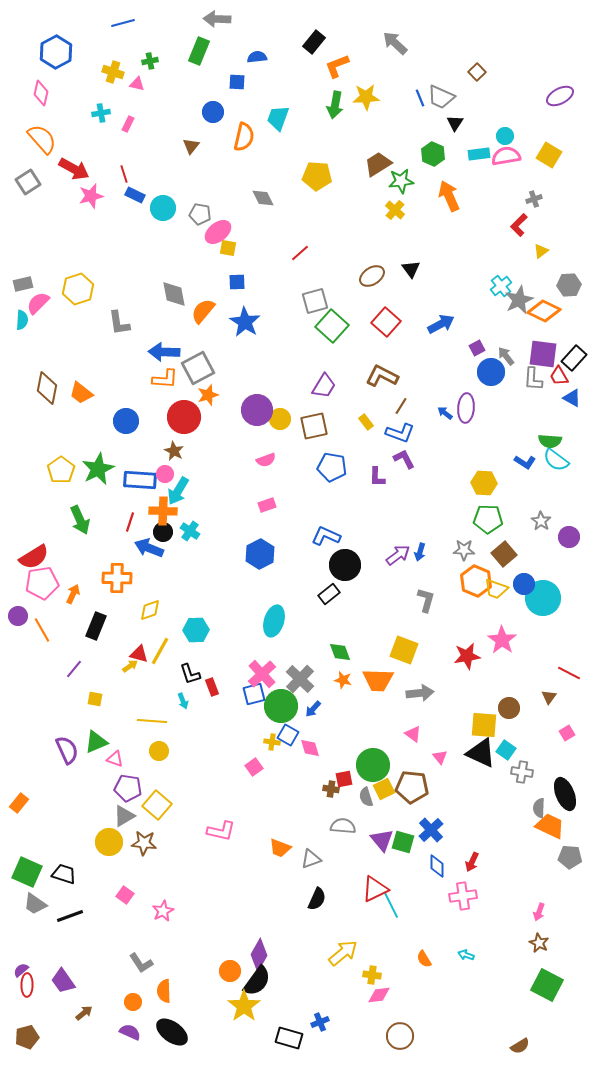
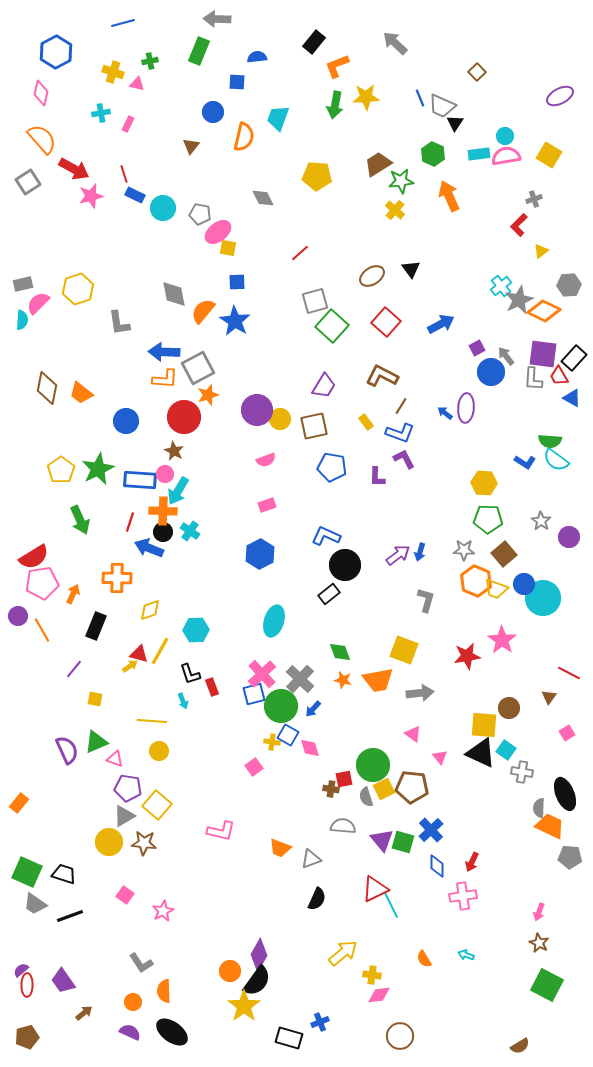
gray trapezoid at (441, 97): moved 1 px right, 9 px down
blue star at (245, 322): moved 10 px left, 1 px up
orange trapezoid at (378, 680): rotated 12 degrees counterclockwise
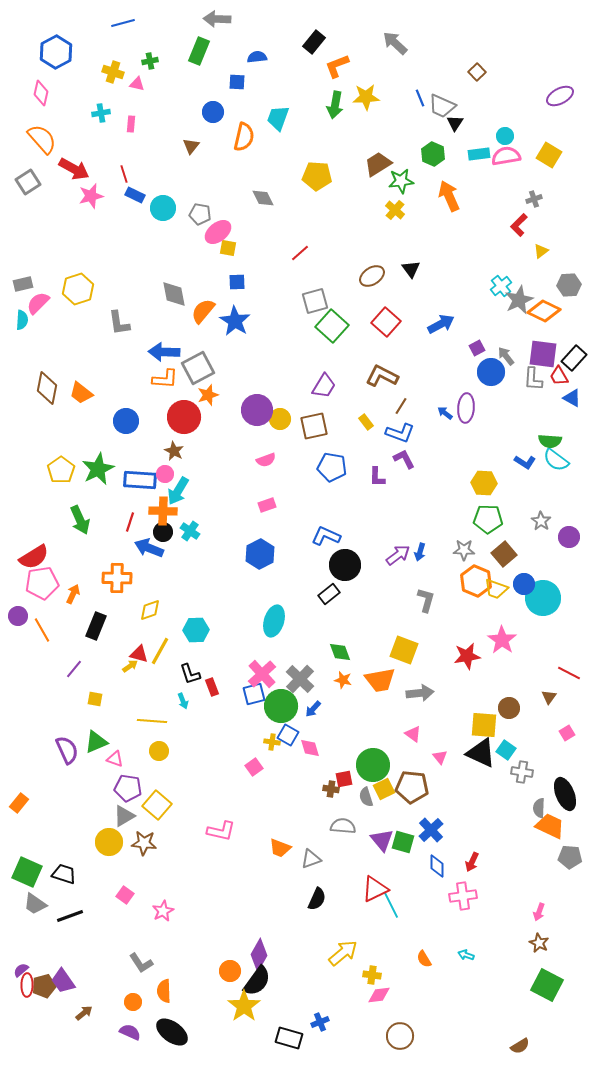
pink rectangle at (128, 124): moved 3 px right; rotated 21 degrees counterclockwise
orange trapezoid at (378, 680): moved 2 px right
brown pentagon at (27, 1037): moved 17 px right, 51 px up
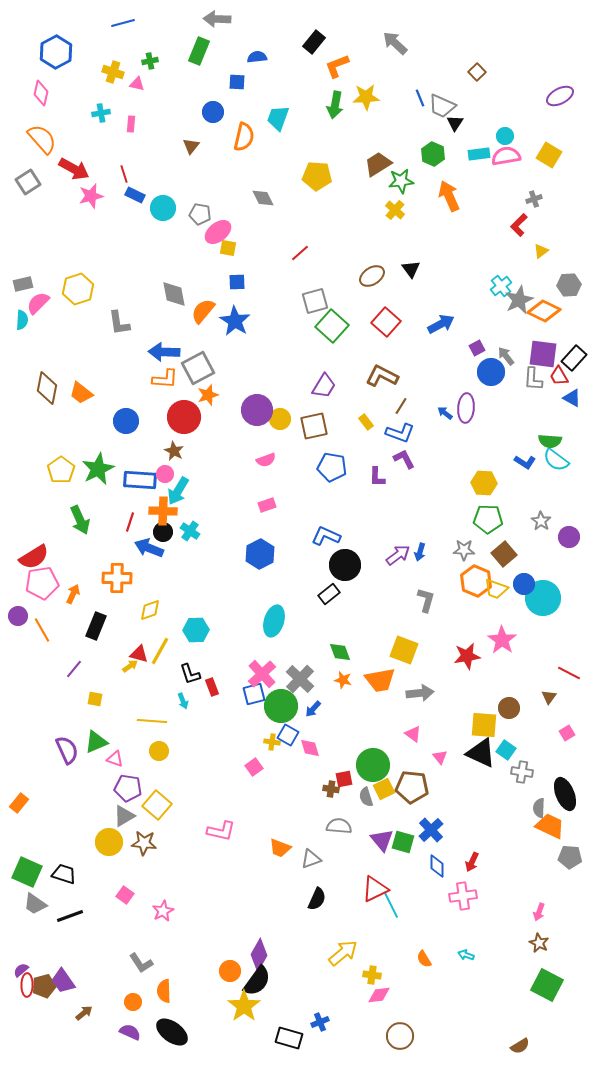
gray semicircle at (343, 826): moved 4 px left
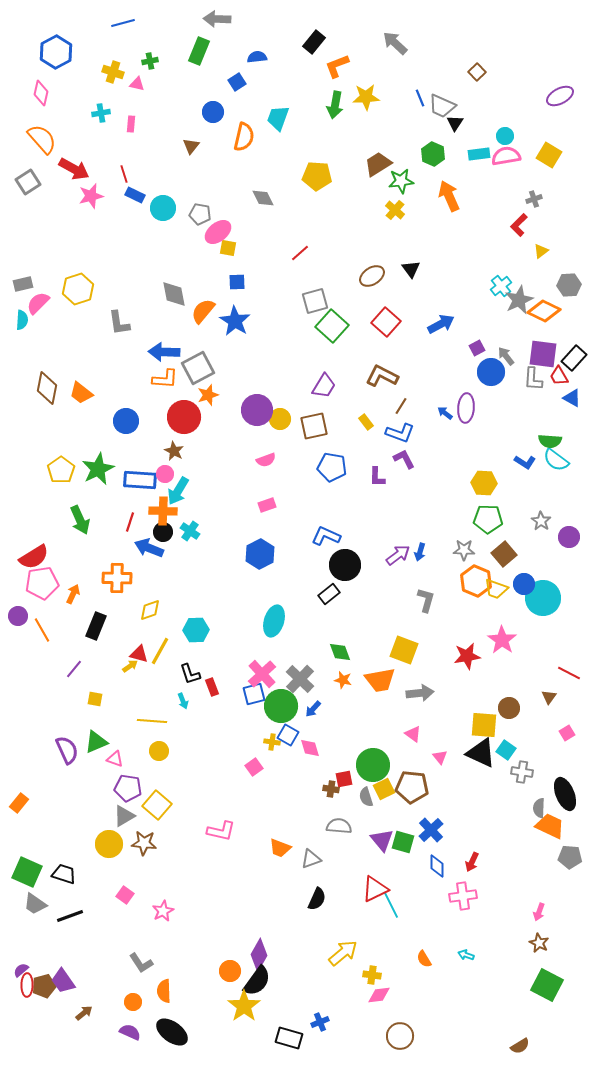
blue square at (237, 82): rotated 36 degrees counterclockwise
yellow circle at (109, 842): moved 2 px down
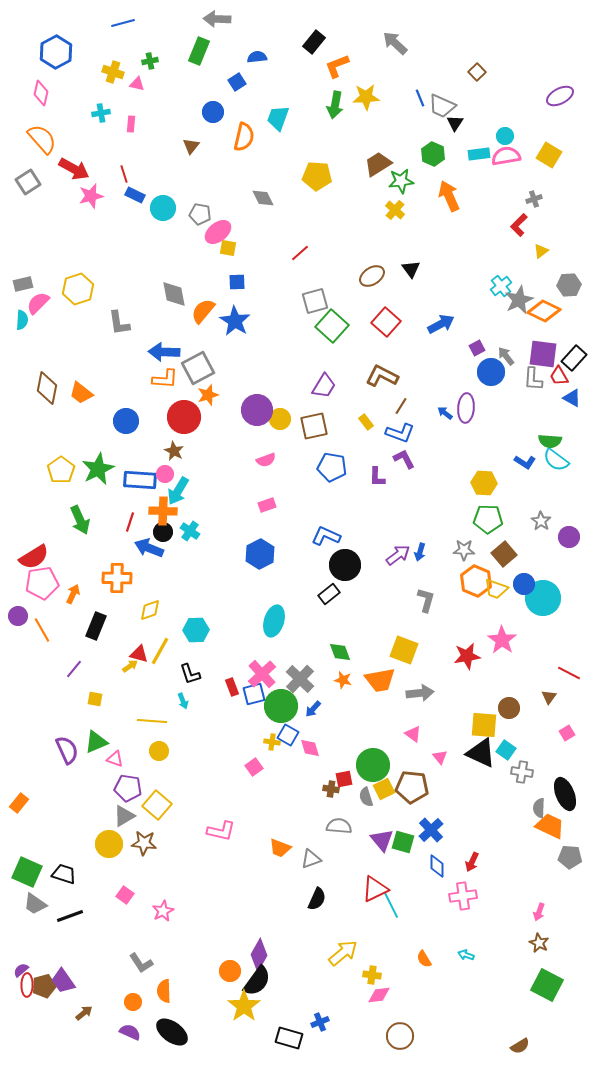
red rectangle at (212, 687): moved 20 px right
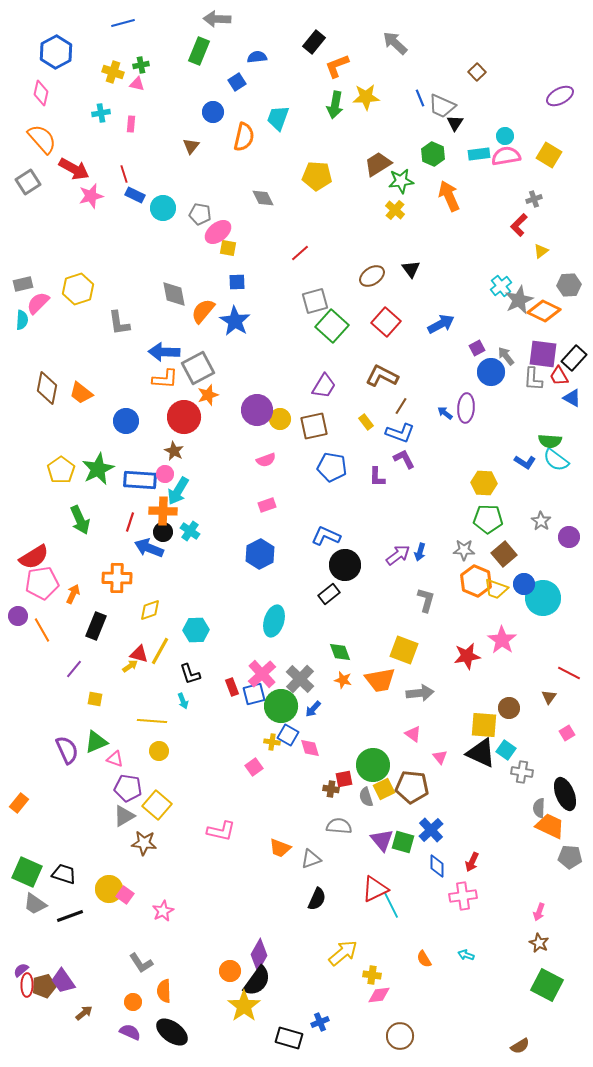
green cross at (150, 61): moved 9 px left, 4 px down
yellow circle at (109, 844): moved 45 px down
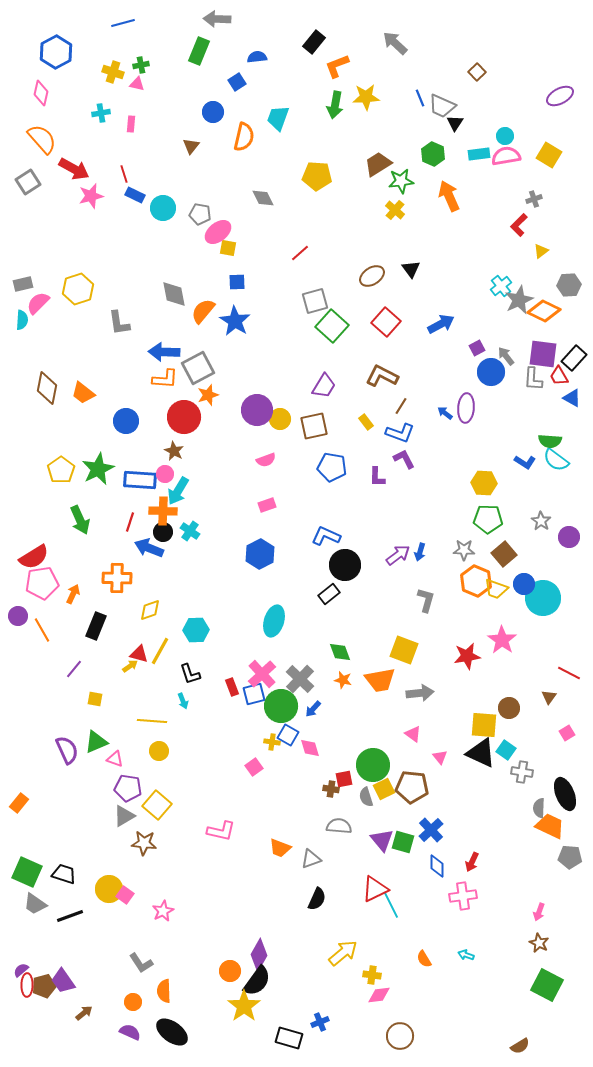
orange trapezoid at (81, 393): moved 2 px right
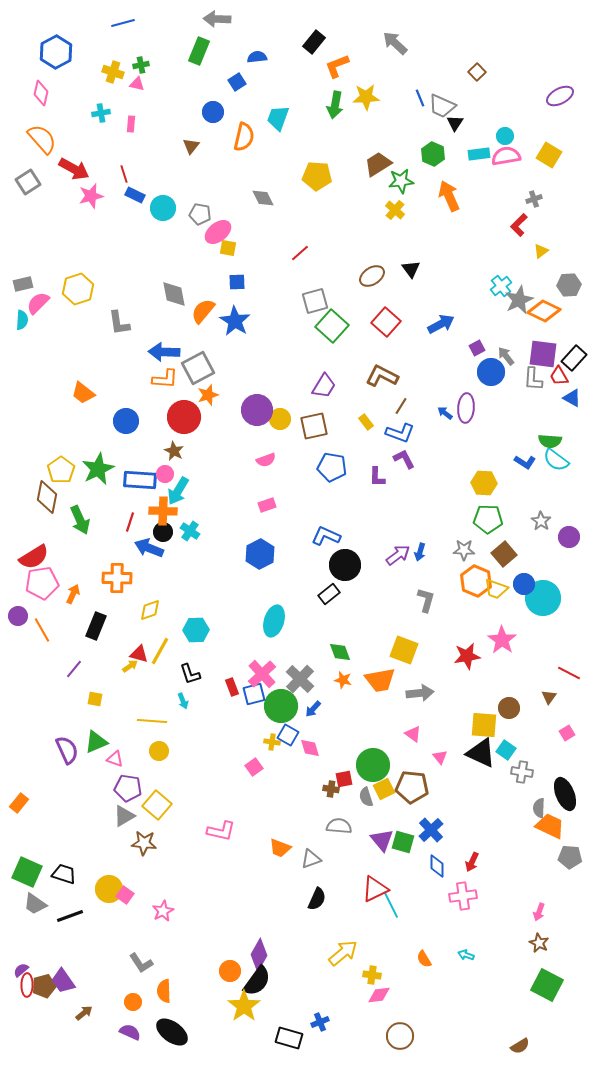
brown diamond at (47, 388): moved 109 px down
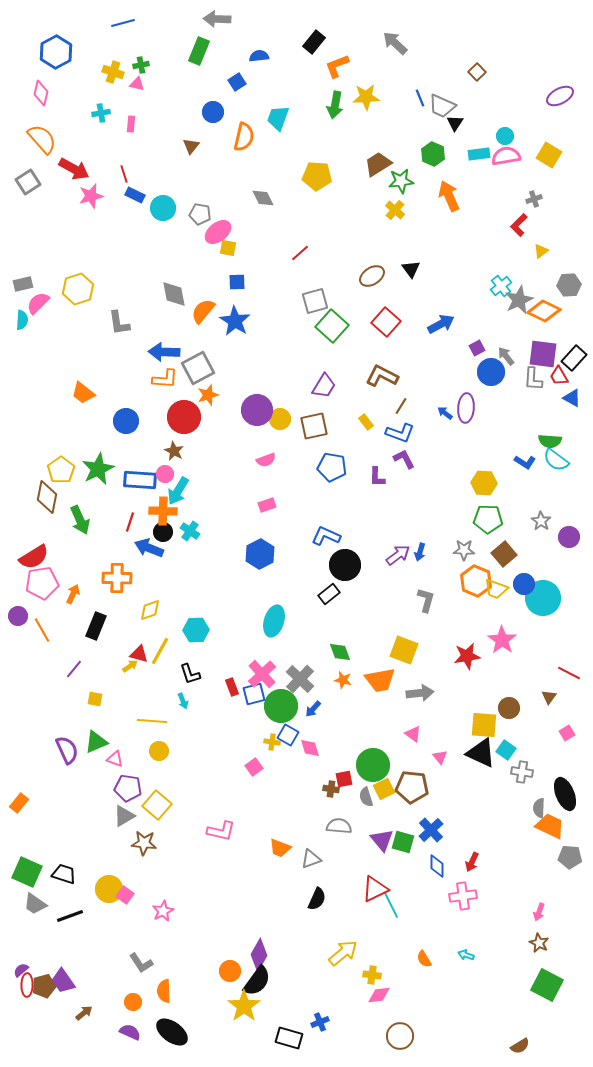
blue semicircle at (257, 57): moved 2 px right, 1 px up
